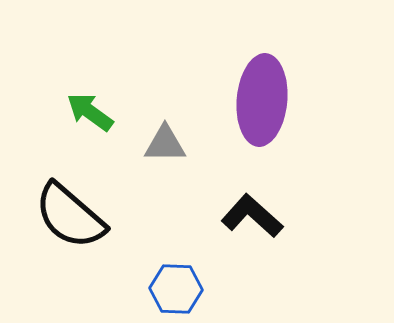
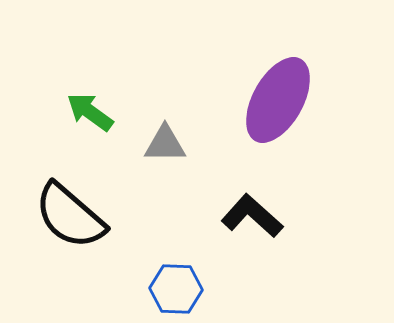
purple ellipse: moved 16 px right; rotated 24 degrees clockwise
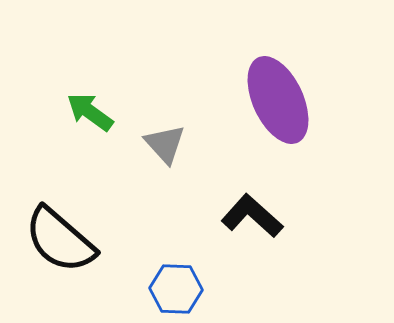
purple ellipse: rotated 54 degrees counterclockwise
gray triangle: rotated 48 degrees clockwise
black semicircle: moved 10 px left, 24 px down
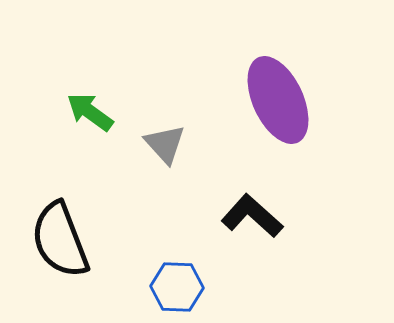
black semicircle: rotated 28 degrees clockwise
blue hexagon: moved 1 px right, 2 px up
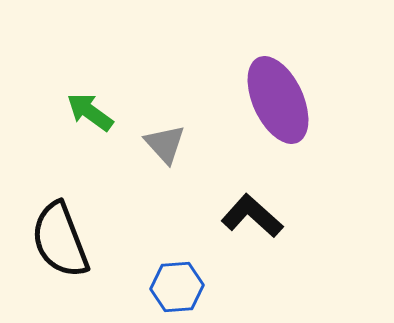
blue hexagon: rotated 6 degrees counterclockwise
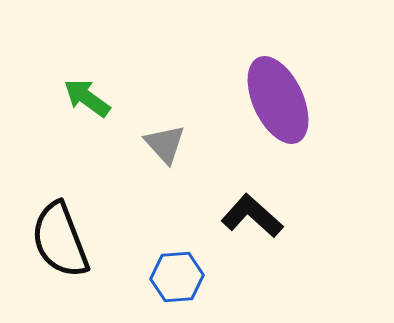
green arrow: moved 3 px left, 14 px up
blue hexagon: moved 10 px up
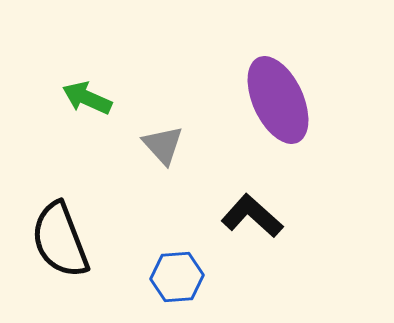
green arrow: rotated 12 degrees counterclockwise
gray triangle: moved 2 px left, 1 px down
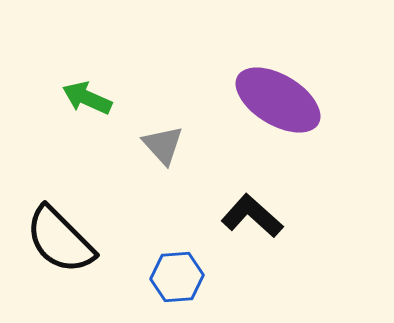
purple ellipse: rotated 34 degrees counterclockwise
black semicircle: rotated 24 degrees counterclockwise
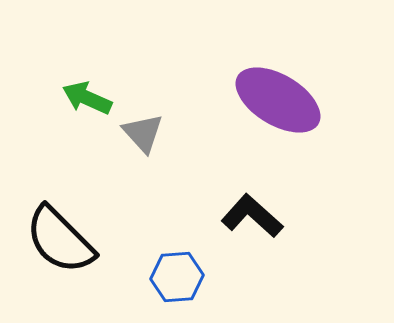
gray triangle: moved 20 px left, 12 px up
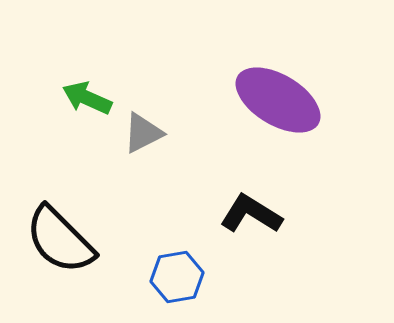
gray triangle: rotated 45 degrees clockwise
black L-shape: moved 1 px left, 2 px up; rotated 10 degrees counterclockwise
blue hexagon: rotated 6 degrees counterclockwise
